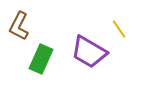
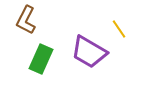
brown L-shape: moved 7 px right, 6 px up
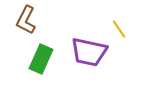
purple trapezoid: rotated 18 degrees counterclockwise
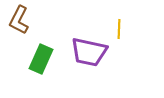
brown L-shape: moved 7 px left
yellow line: rotated 36 degrees clockwise
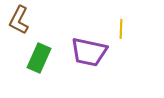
yellow line: moved 2 px right
green rectangle: moved 2 px left, 1 px up
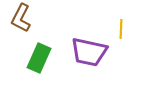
brown L-shape: moved 2 px right, 2 px up
